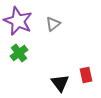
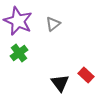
red rectangle: rotated 35 degrees counterclockwise
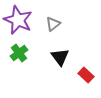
purple star: moved 1 px up
black triangle: moved 26 px up
